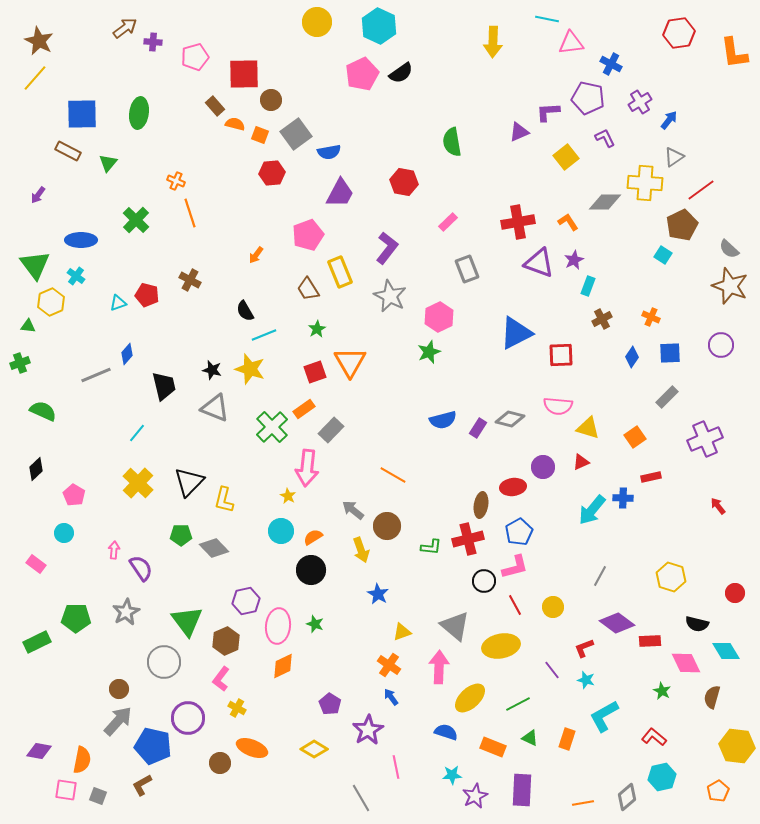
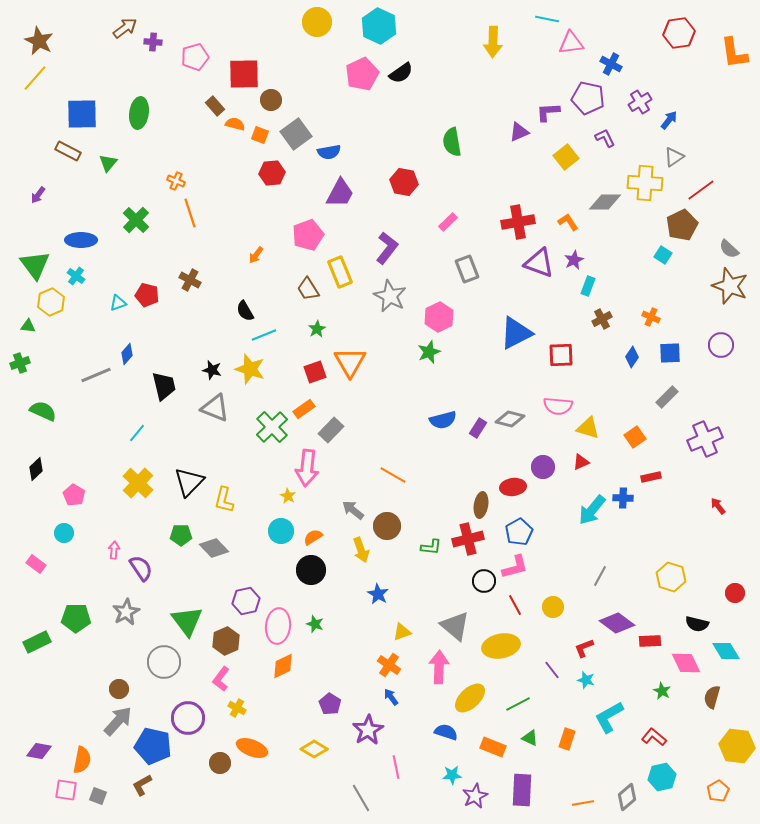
cyan L-shape at (604, 716): moved 5 px right, 1 px down
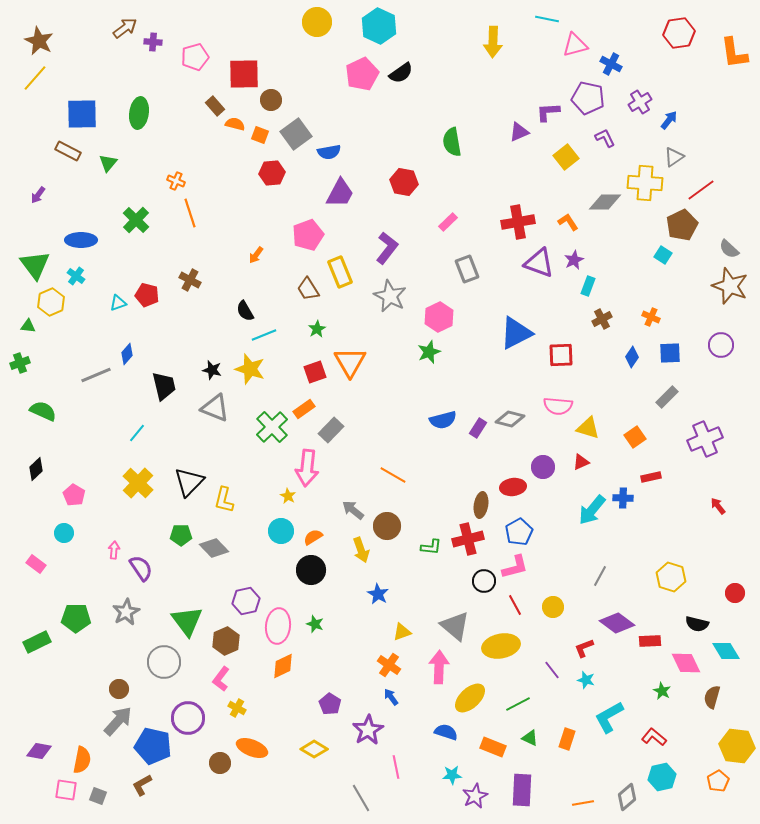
pink triangle at (571, 43): moved 4 px right, 2 px down; rotated 8 degrees counterclockwise
orange pentagon at (718, 791): moved 10 px up
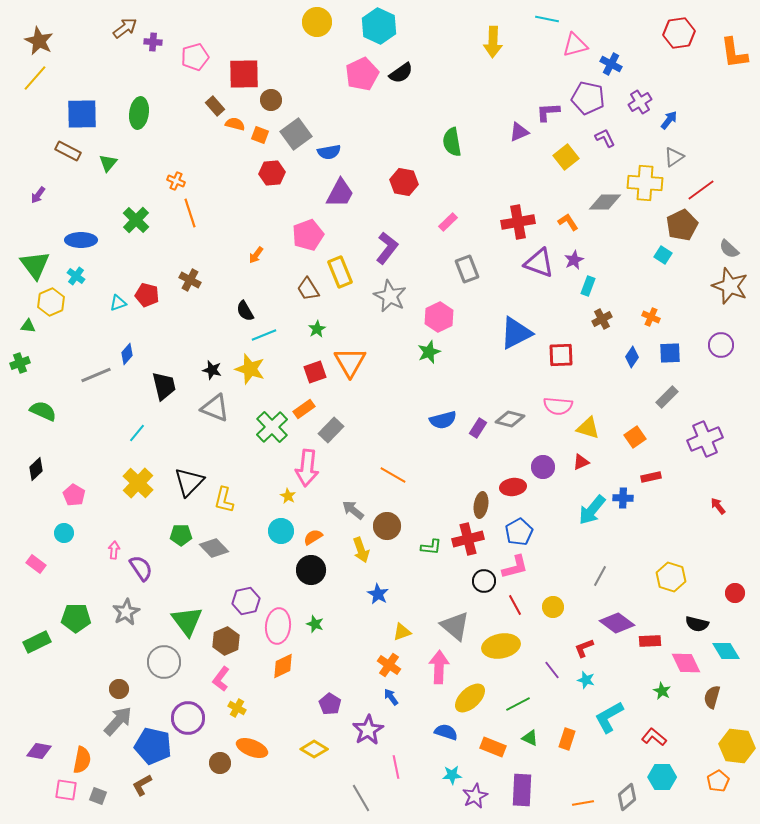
cyan hexagon at (662, 777): rotated 12 degrees clockwise
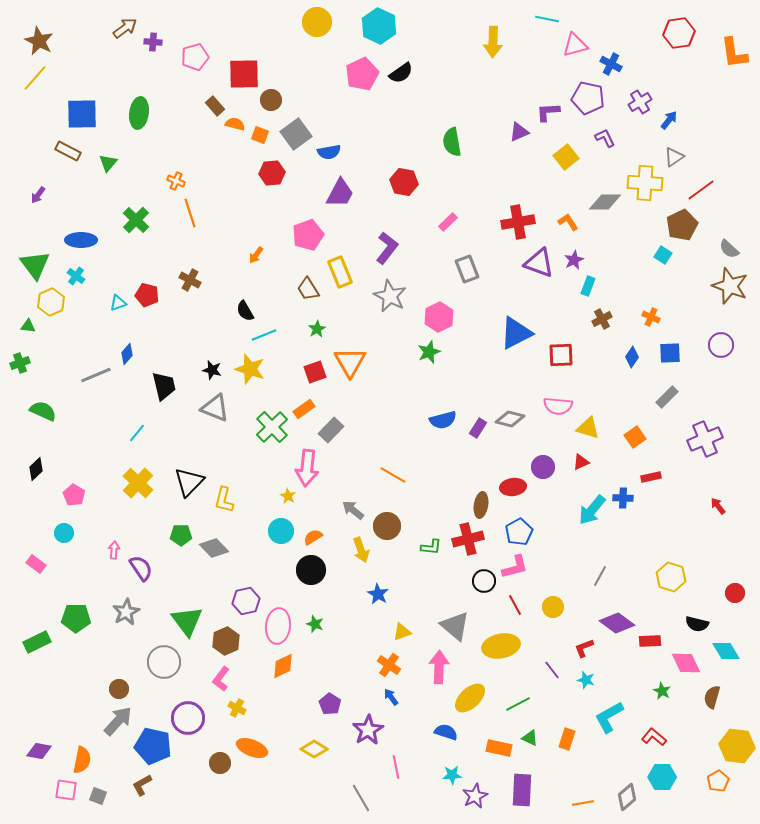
orange rectangle at (493, 747): moved 6 px right, 1 px down; rotated 10 degrees counterclockwise
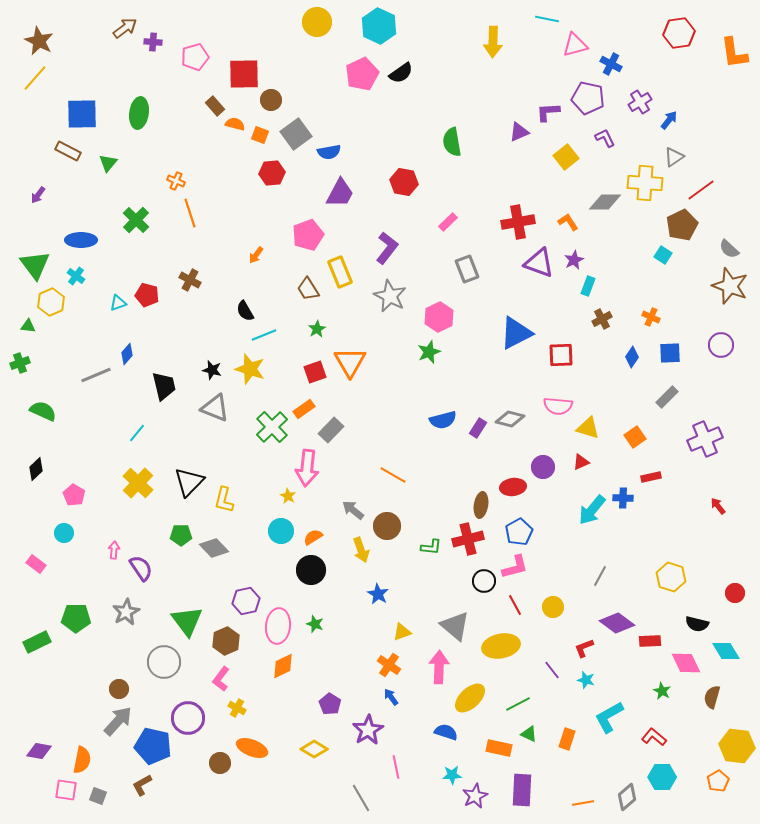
green triangle at (530, 738): moved 1 px left, 4 px up
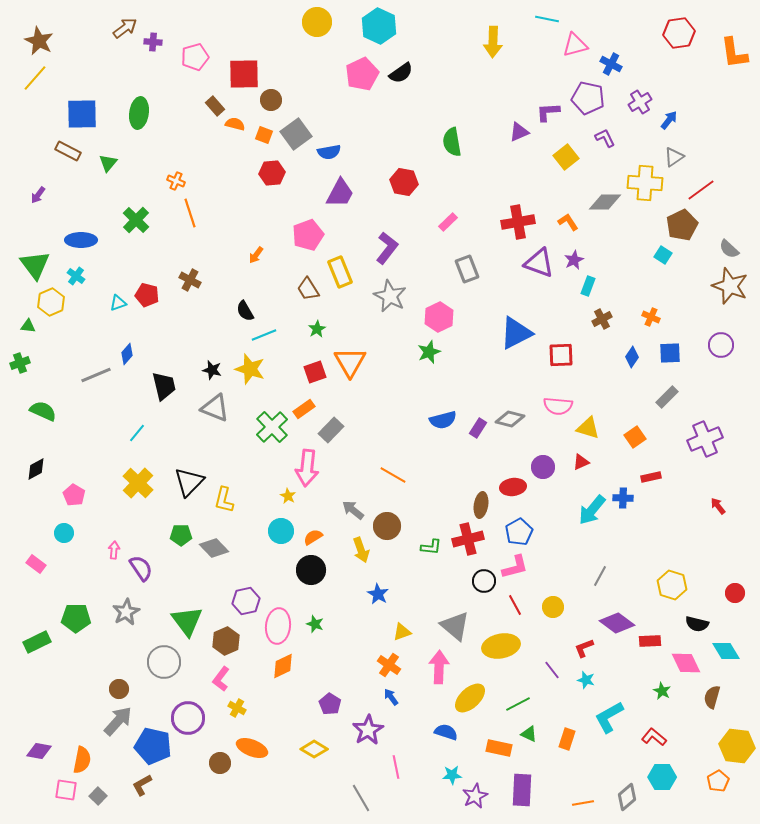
orange square at (260, 135): moved 4 px right
black diamond at (36, 469): rotated 15 degrees clockwise
yellow hexagon at (671, 577): moved 1 px right, 8 px down
gray square at (98, 796): rotated 24 degrees clockwise
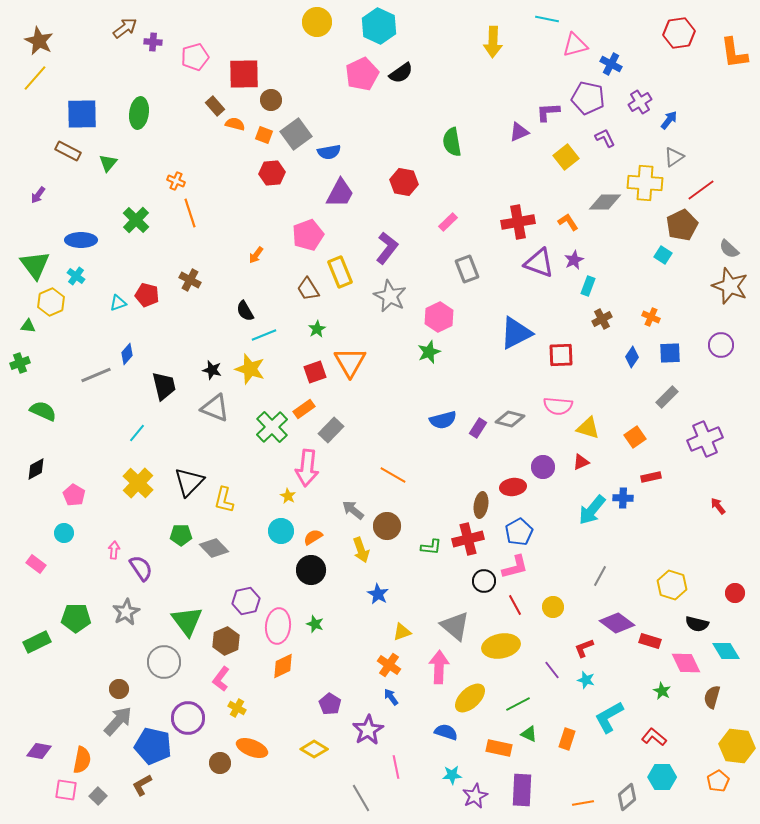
red rectangle at (650, 641): rotated 20 degrees clockwise
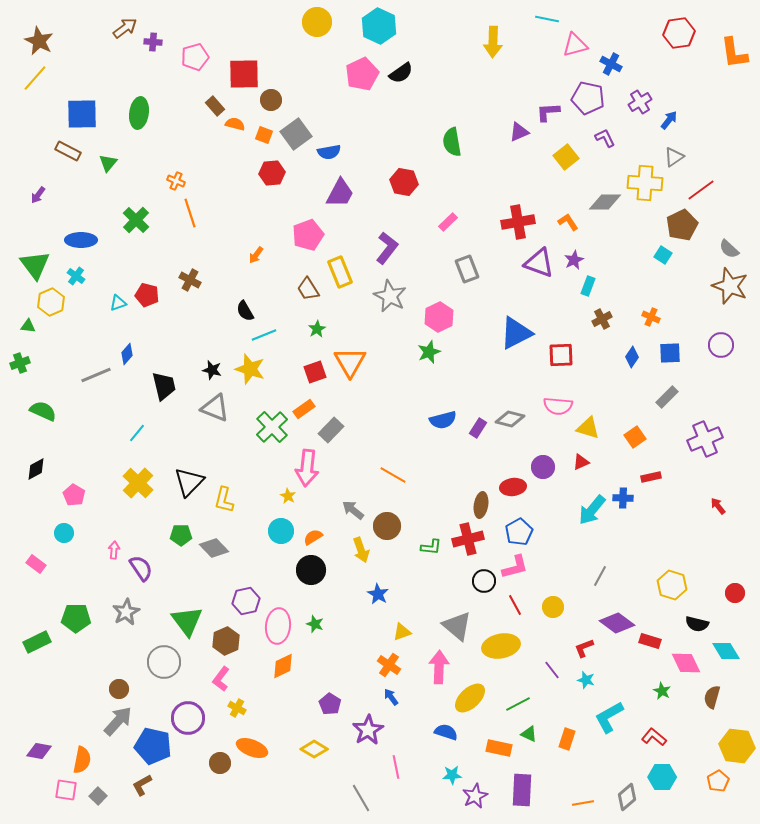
gray triangle at (455, 626): moved 2 px right
